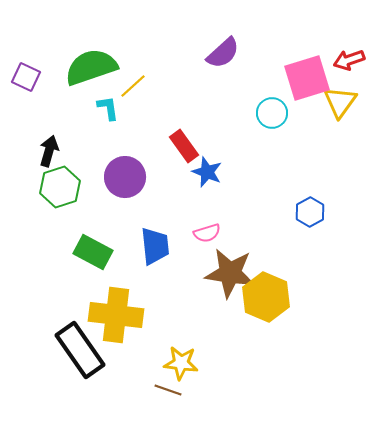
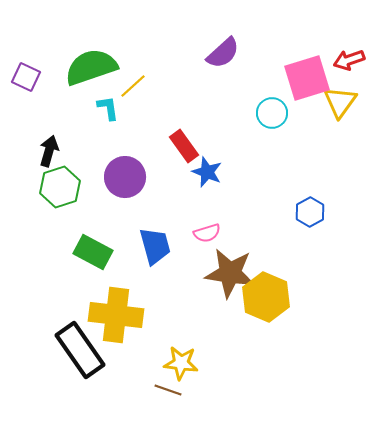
blue trapezoid: rotated 9 degrees counterclockwise
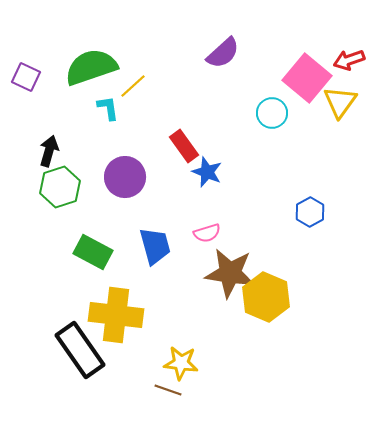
pink square: rotated 33 degrees counterclockwise
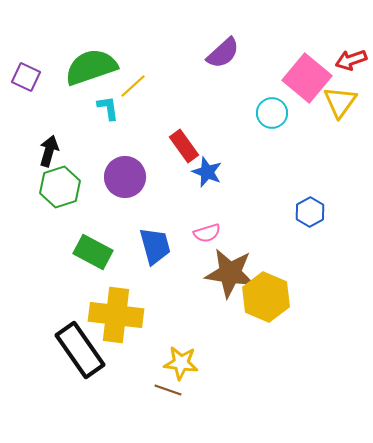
red arrow: moved 2 px right
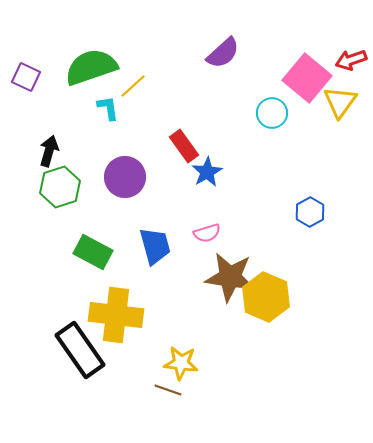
blue star: rotated 20 degrees clockwise
brown star: moved 4 px down
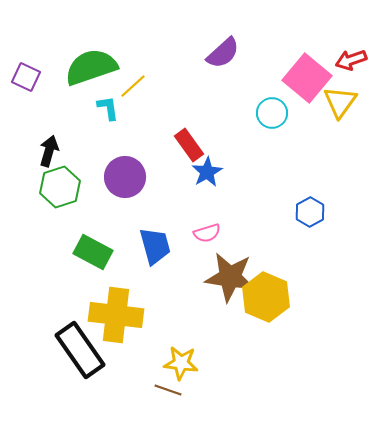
red rectangle: moved 5 px right, 1 px up
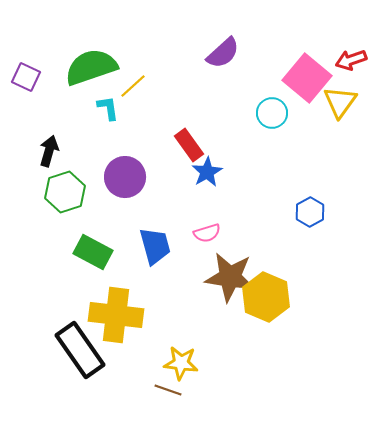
green hexagon: moved 5 px right, 5 px down
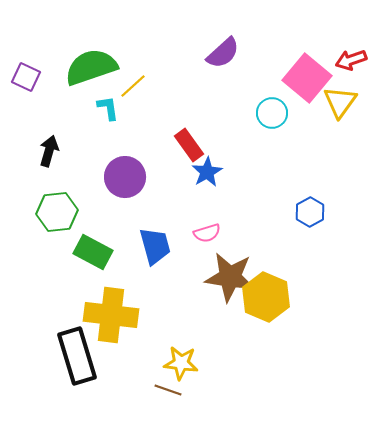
green hexagon: moved 8 px left, 20 px down; rotated 12 degrees clockwise
yellow cross: moved 5 px left
black rectangle: moved 3 px left, 6 px down; rotated 18 degrees clockwise
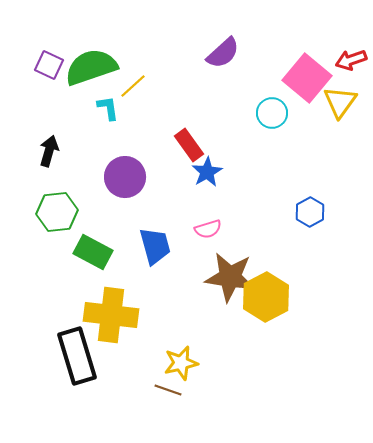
purple square: moved 23 px right, 12 px up
pink semicircle: moved 1 px right, 4 px up
yellow hexagon: rotated 9 degrees clockwise
yellow star: rotated 20 degrees counterclockwise
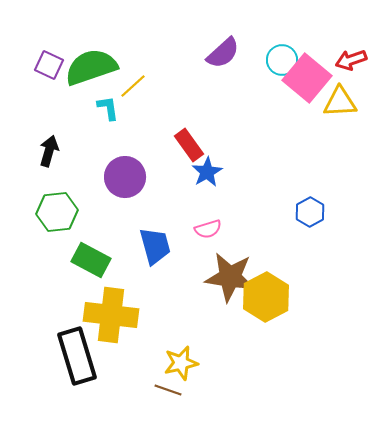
yellow triangle: rotated 51 degrees clockwise
cyan circle: moved 10 px right, 53 px up
green rectangle: moved 2 px left, 8 px down
